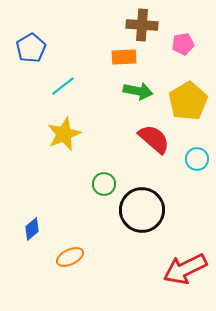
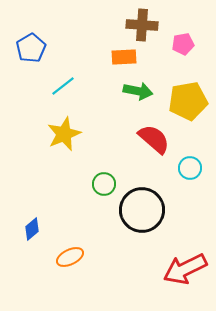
yellow pentagon: rotated 21 degrees clockwise
cyan circle: moved 7 px left, 9 px down
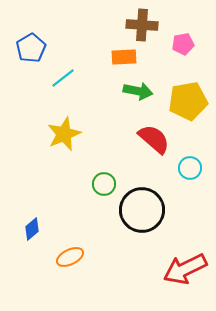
cyan line: moved 8 px up
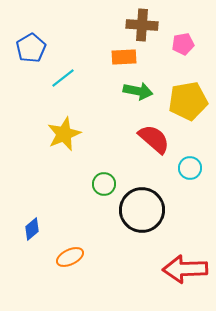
red arrow: rotated 24 degrees clockwise
